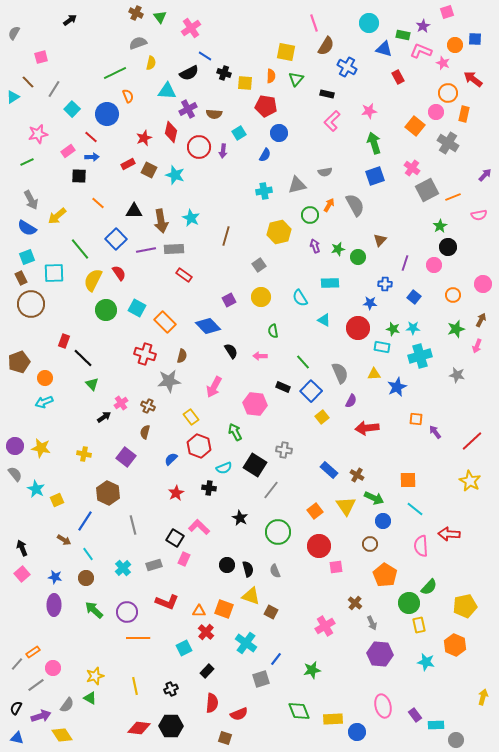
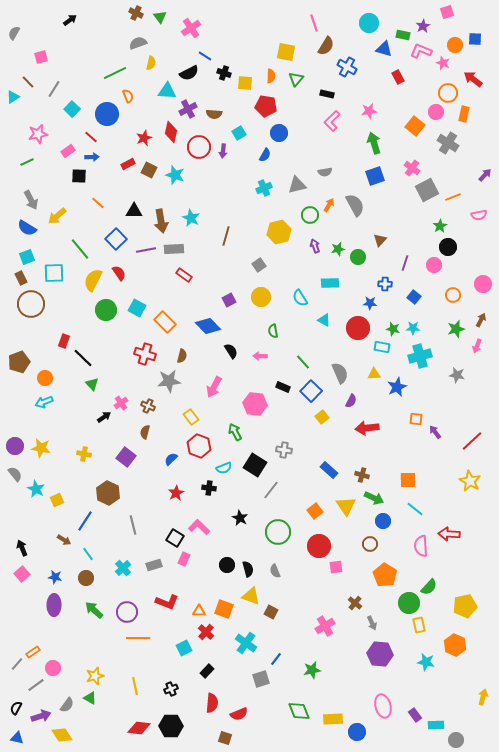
cyan cross at (264, 191): moved 3 px up; rotated 14 degrees counterclockwise
brown cross at (357, 475): moved 5 px right; rotated 16 degrees counterclockwise
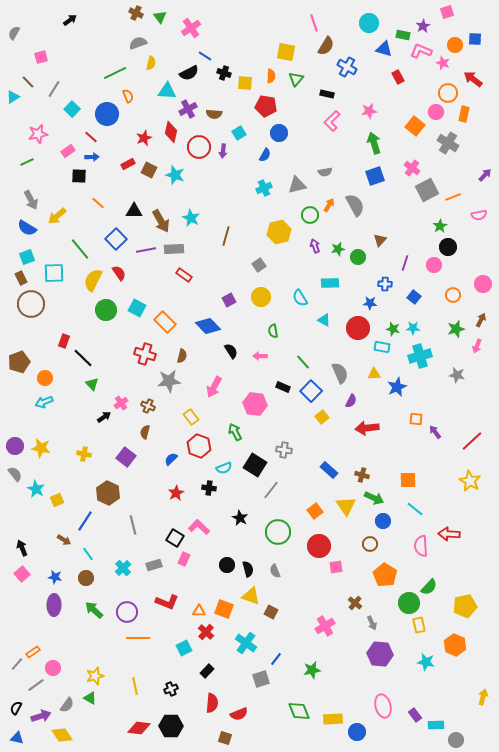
brown arrow at (161, 221): rotated 20 degrees counterclockwise
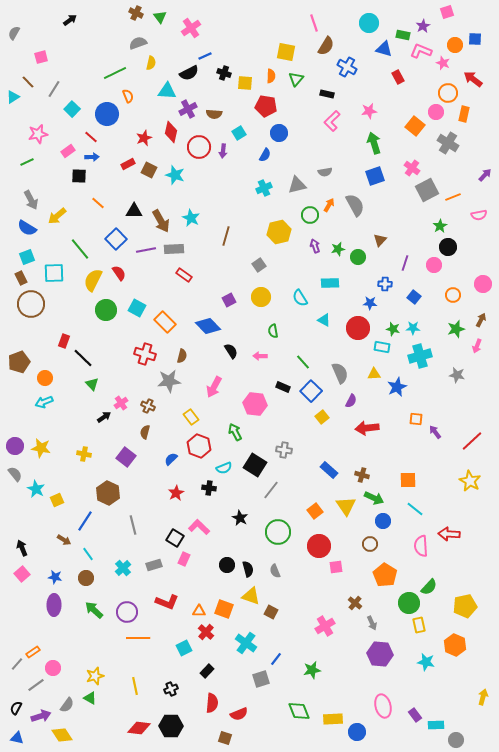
blue line at (205, 56): rotated 56 degrees counterclockwise
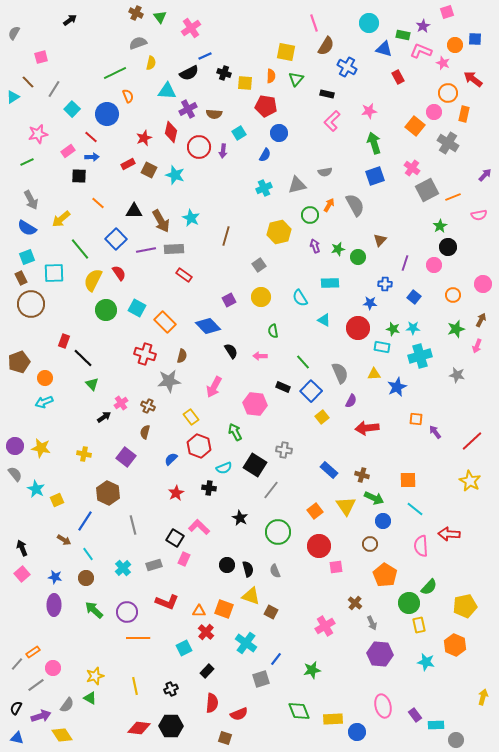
pink circle at (436, 112): moved 2 px left
yellow arrow at (57, 216): moved 4 px right, 3 px down
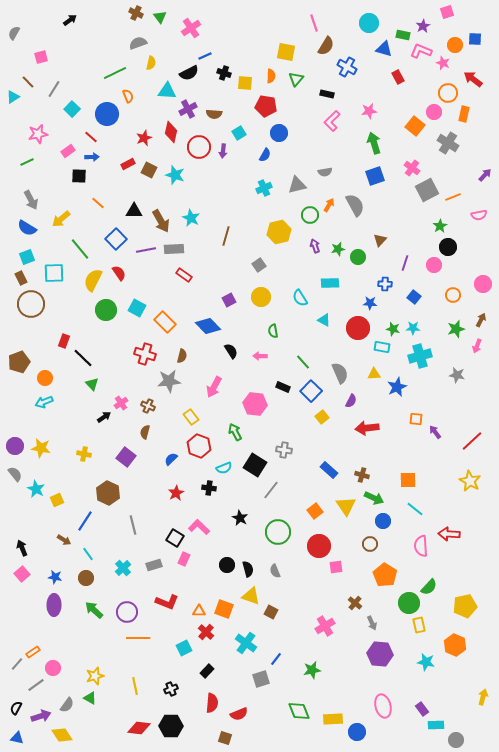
purple rectangle at (415, 715): moved 7 px right, 6 px up
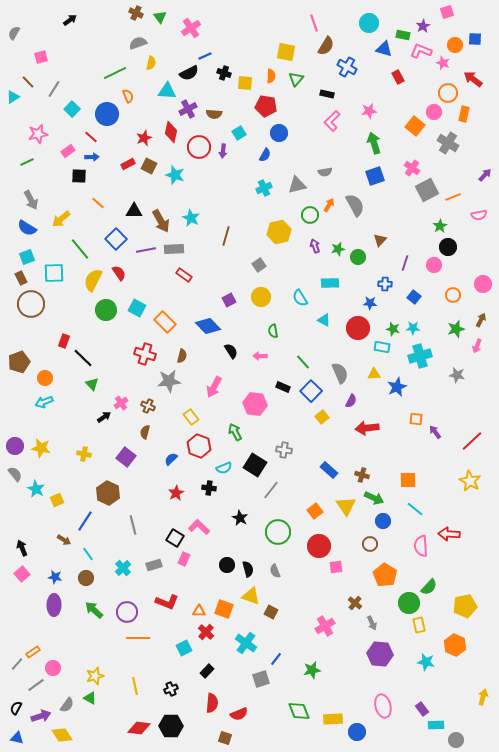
brown square at (149, 170): moved 4 px up
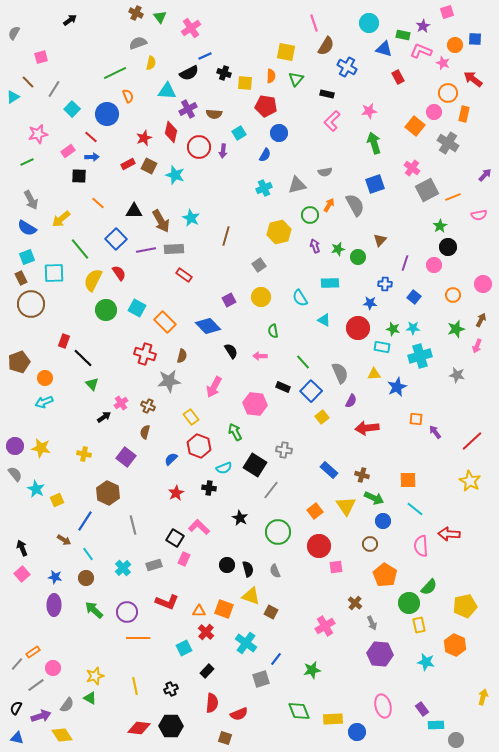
blue square at (375, 176): moved 8 px down
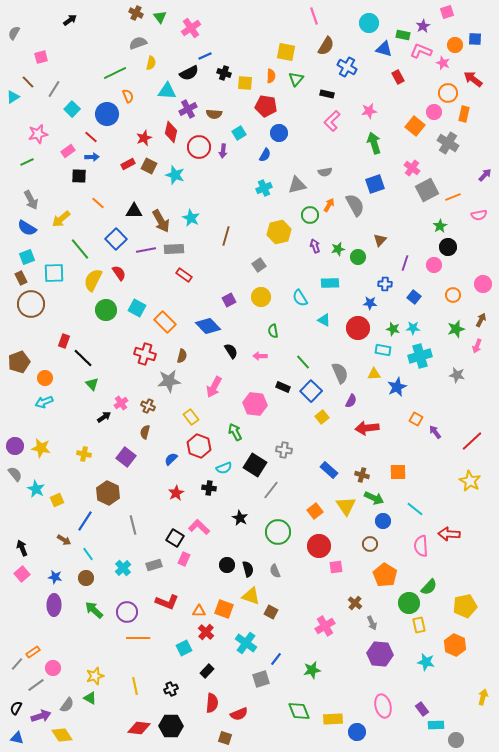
pink line at (314, 23): moved 7 px up
cyan rectangle at (382, 347): moved 1 px right, 3 px down
orange square at (416, 419): rotated 24 degrees clockwise
orange square at (408, 480): moved 10 px left, 8 px up
